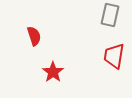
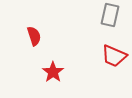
red trapezoid: rotated 76 degrees counterclockwise
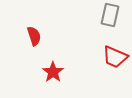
red trapezoid: moved 1 px right, 1 px down
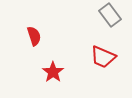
gray rectangle: rotated 50 degrees counterclockwise
red trapezoid: moved 12 px left
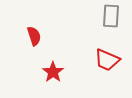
gray rectangle: moved 1 px right, 1 px down; rotated 40 degrees clockwise
red trapezoid: moved 4 px right, 3 px down
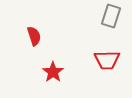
gray rectangle: rotated 15 degrees clockwise
red trapezoid: rotated 24 degrees counterclockwise
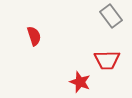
gray rectangle: rotated 55 degrees counterclockwise
red star: moved 27 px right, 10 px down; rotated 15 degrees counterclockwise
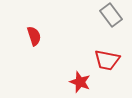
gray rectangle: moved 1 px up
red trapezoid: rotated 12 degrees clockwise
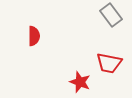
red semicircle: rotated 18 degrees clockwise
red trapezoid: moved 2 px right, 3 px down
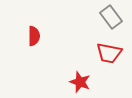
gray rectangle: moved 2 px down
red trapezoid: moved 10 px up
